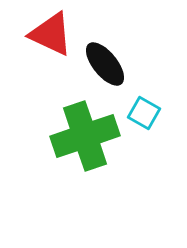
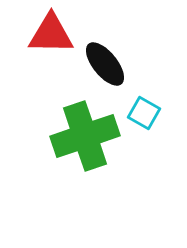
red triangle: rotated 24 degrees counterclockwise
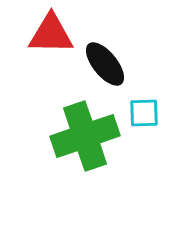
cyan square: rotated 32 degrees counterclockwise
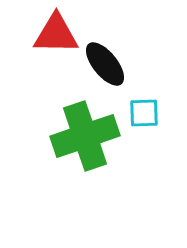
red triangle: moved 5 px right
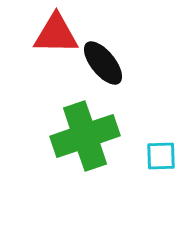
black ellipse: moved 2 px left, 1 px up
cyan square: moved 17 px right, 43 px down
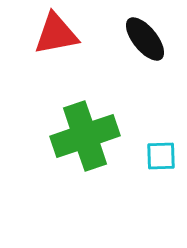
red triangle: rotated 12 degrees counterclockwise
black ellipse: moved 42 px right, 24 px up
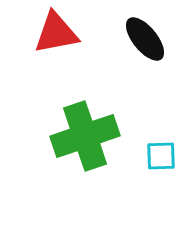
red triangle: moved 1 px up
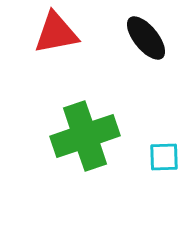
black ellipse: moved 1 px right, 1 px up
cyan square: moved 3 px right, 1 px down
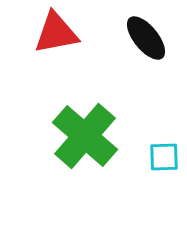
green cross: rotated 30 degrees counterclockwise
